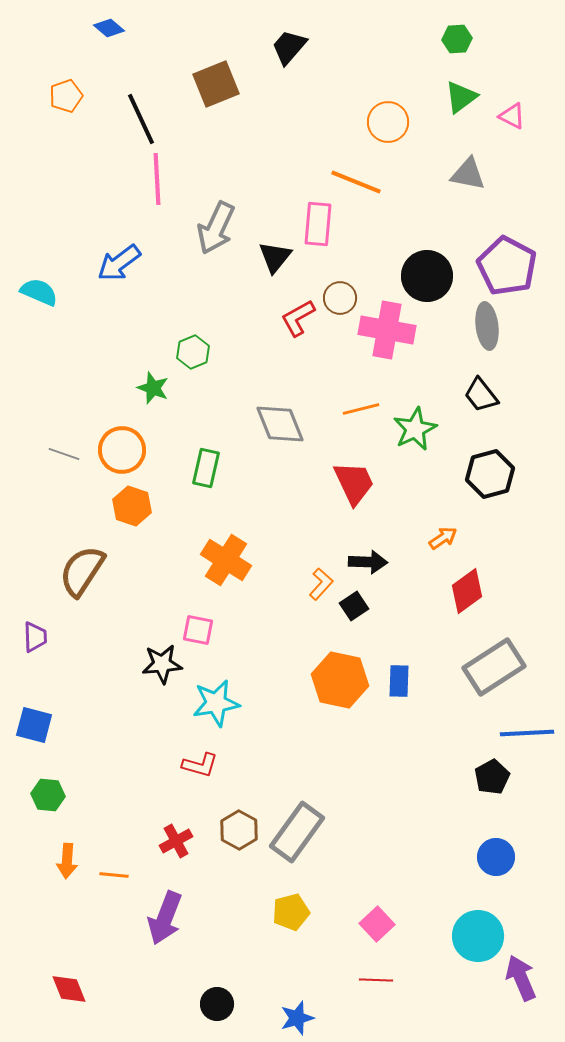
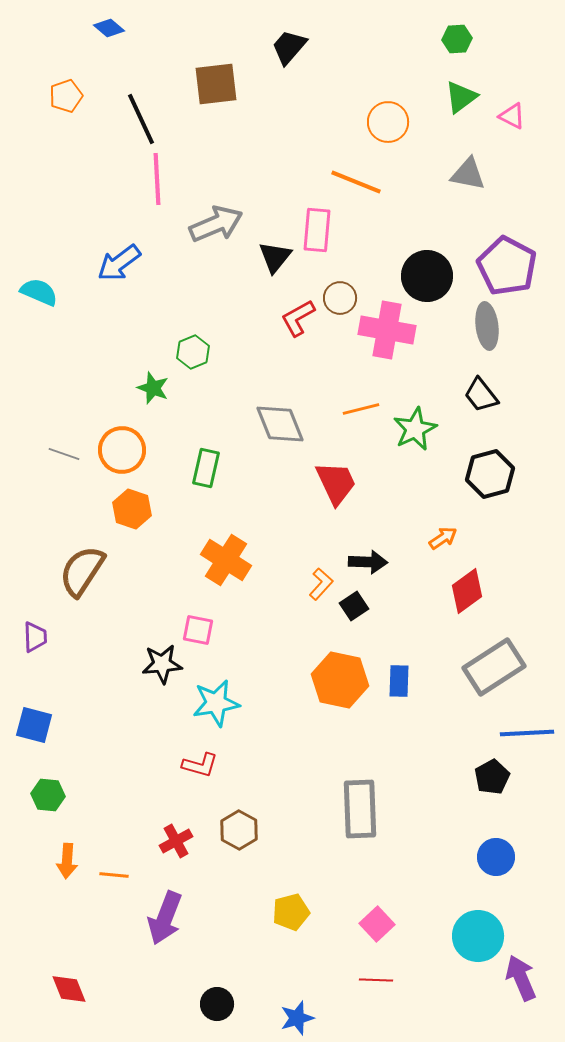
brown square at (216, 84): rotated 15 degrees clockwise
pink rectangle at (318, 224): moved 1 px left, 6 px down
gray arrow at (216, 228): moved 4 px up; rotated 138 degrees counterclockwise
red trapezoid at (354, 483): moved 18 px left
orange hexagon at (132, 506): moved 3 px down
gray rectangle at (297, 832): moved 63 px right, 23 px up; rotated 38 degrees counterclockwise
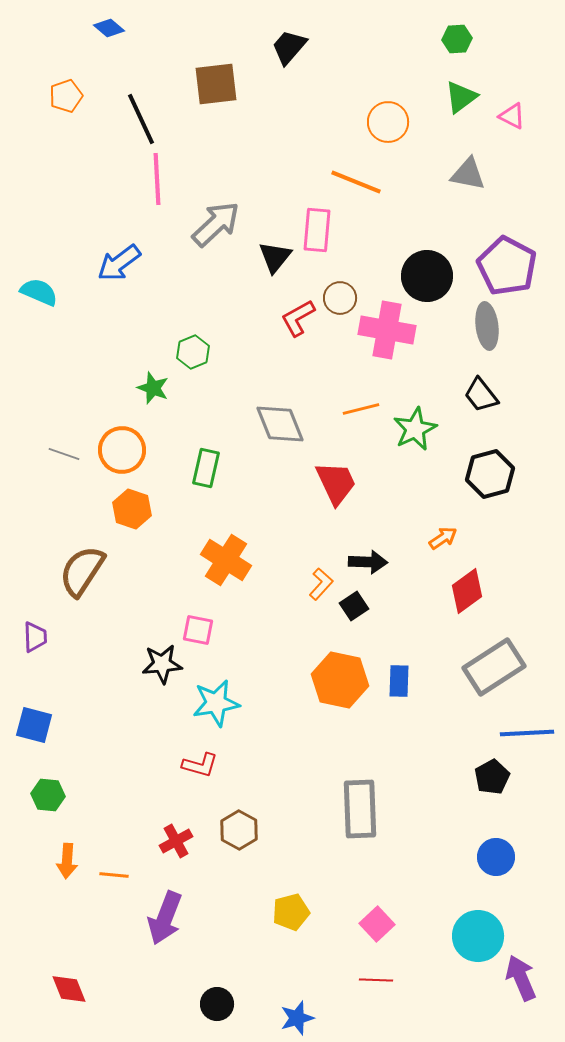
gray arrow at (216, 224): rotated 20 degrees counterclockwise
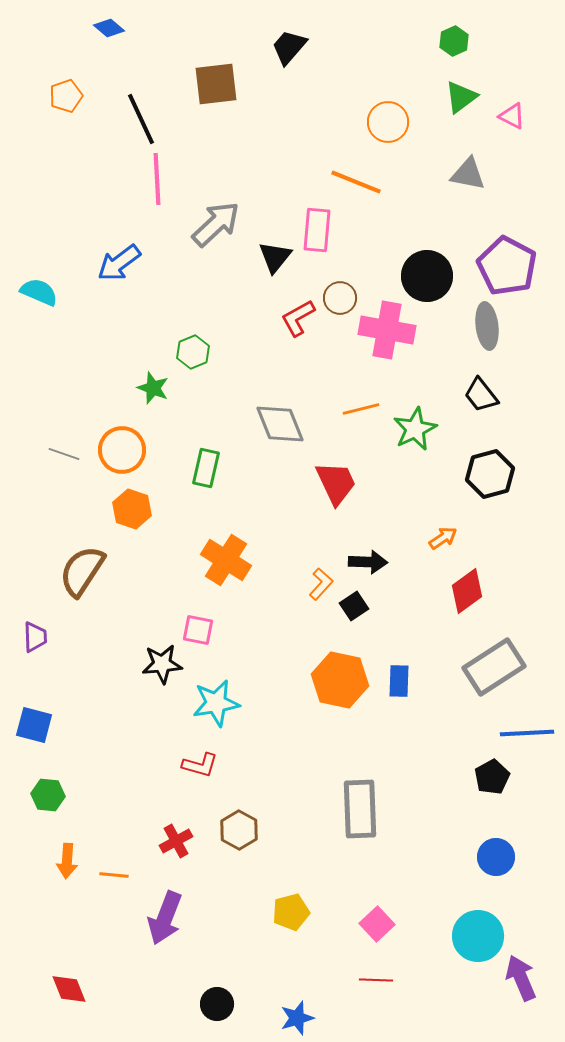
green hexagon at (457, 39): moved 3 px left, 2 px down; rotated 20 degrees counterclockwise
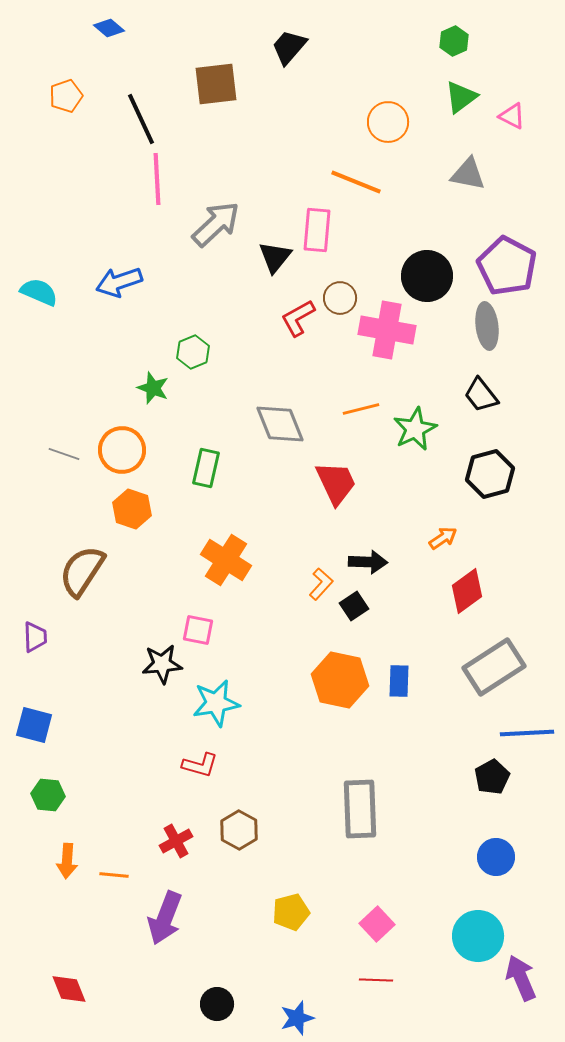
blue arrow at (119, 263): moved 19 px down; rotated 18 degrees clockwise
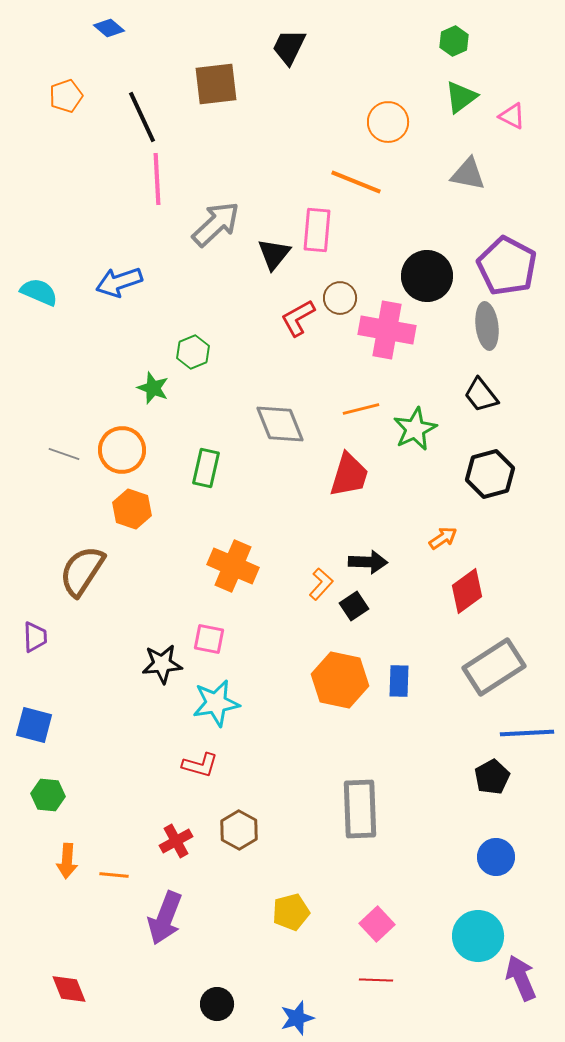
black trapezoid at (289, 47): rotated 15 degrees counterclockwise
black line at (141, 119): moved 1 px right, 2 px up
black triangle at (275, 257): moved 1 px left, 3 px up
red trapezoid at (336, 483): moved 13 px right, 8 px up; rotated 42 degrees clockwise
orange cross at (226, 560): moved 7 px right, 6 px down; rotated 9 degrees counterclockwise
pink square at (198, 630): moved 11 px right, 9 px down
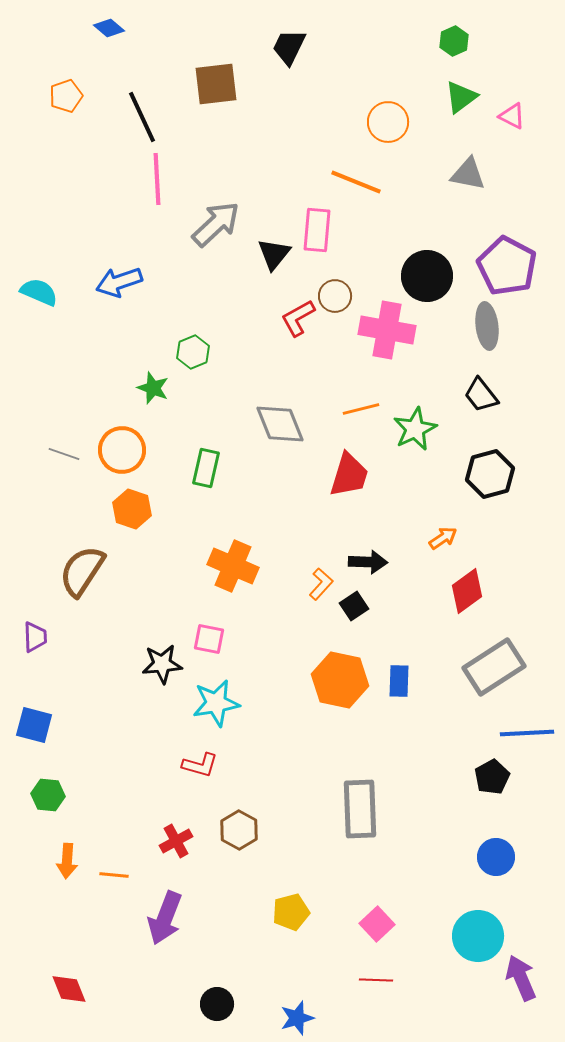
brown circle at (340, 298): moved 5 px left, 2 px up
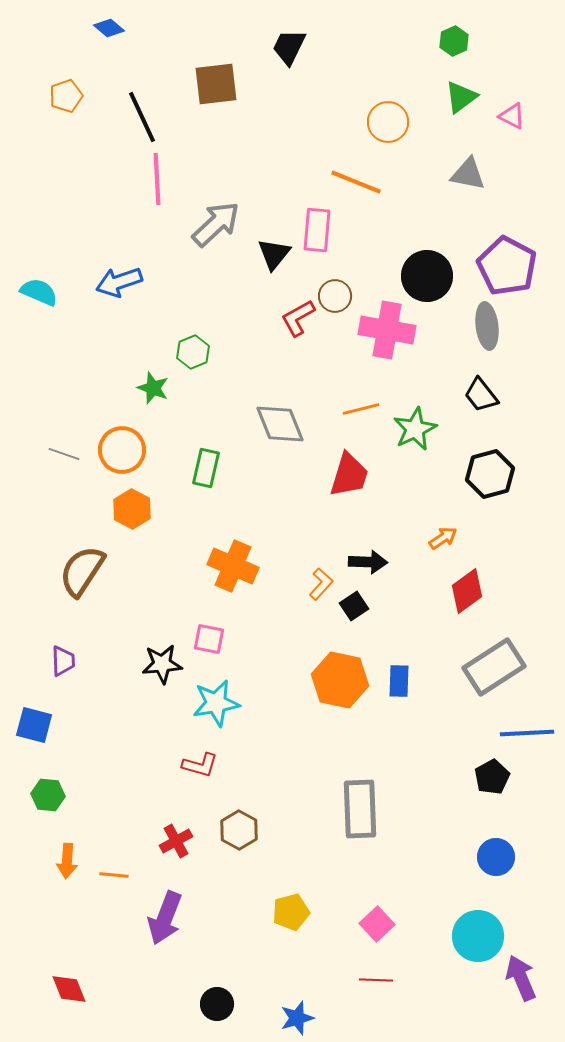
orange hexagon at (132, 509): rotated 9 degrees clockwise
purple trapezoid at (35, 637): moved 28 px right, 24 px down
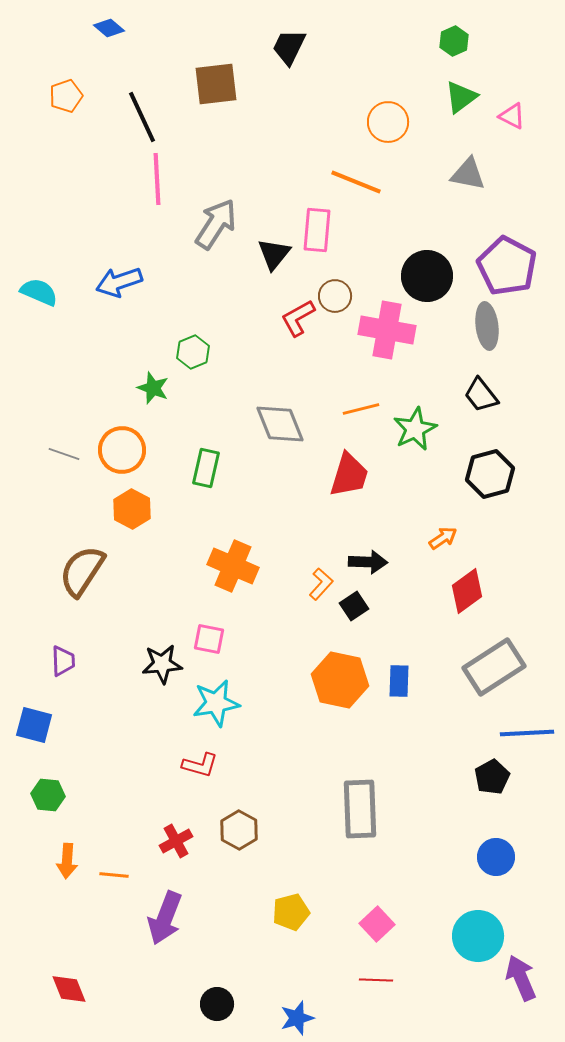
gray arrow at (216, 224): rotated 14 degrees counterclockwise
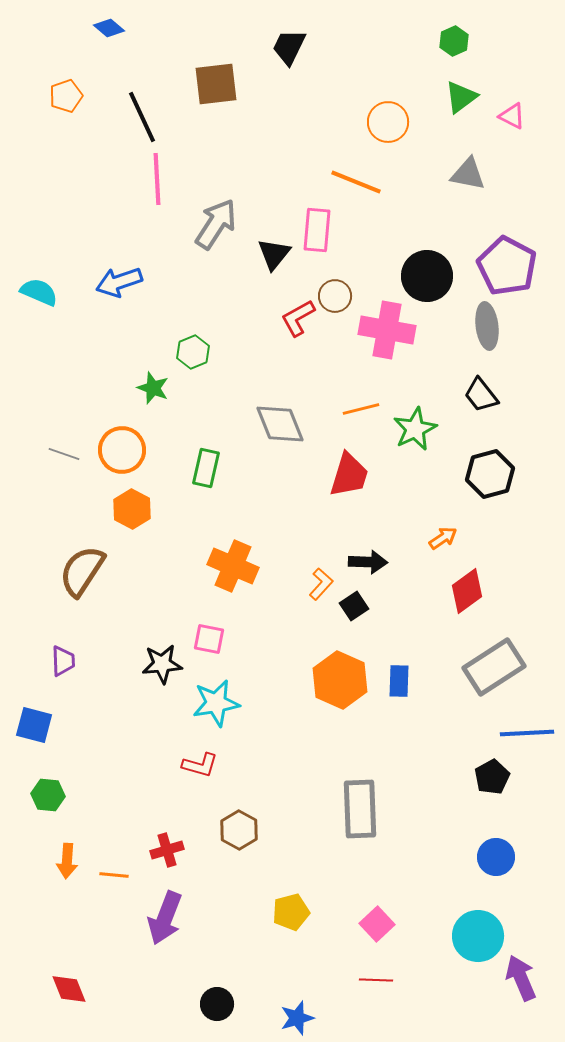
orange hexagon at (340, 680): rotated 12 degrees clockwise
red cross at (176, 841): moved 9 px left, 9 px down; rotated 12 degrees clockwise
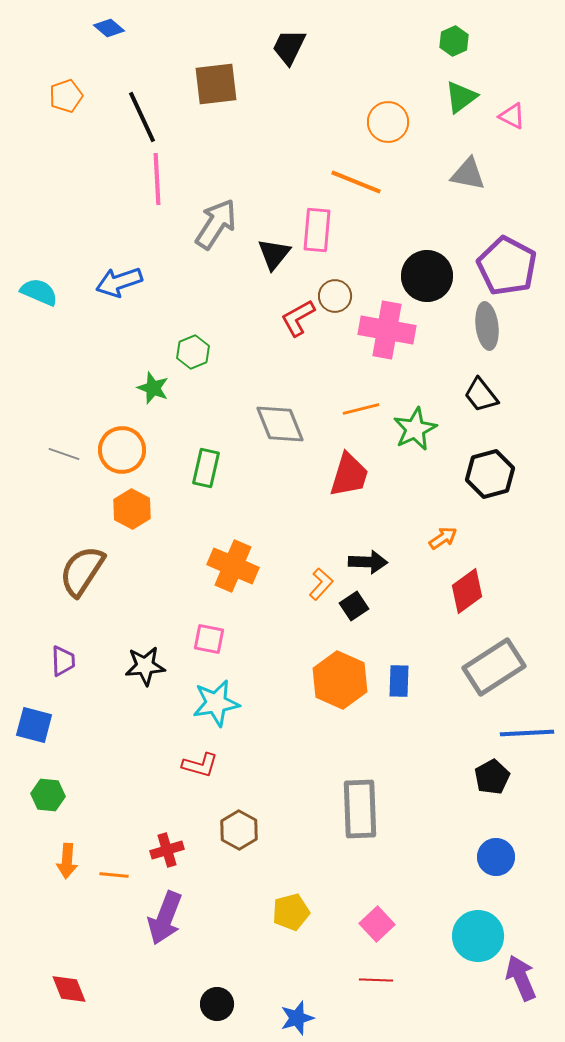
black star at (162, 664): moved 17 px left, 2 px down
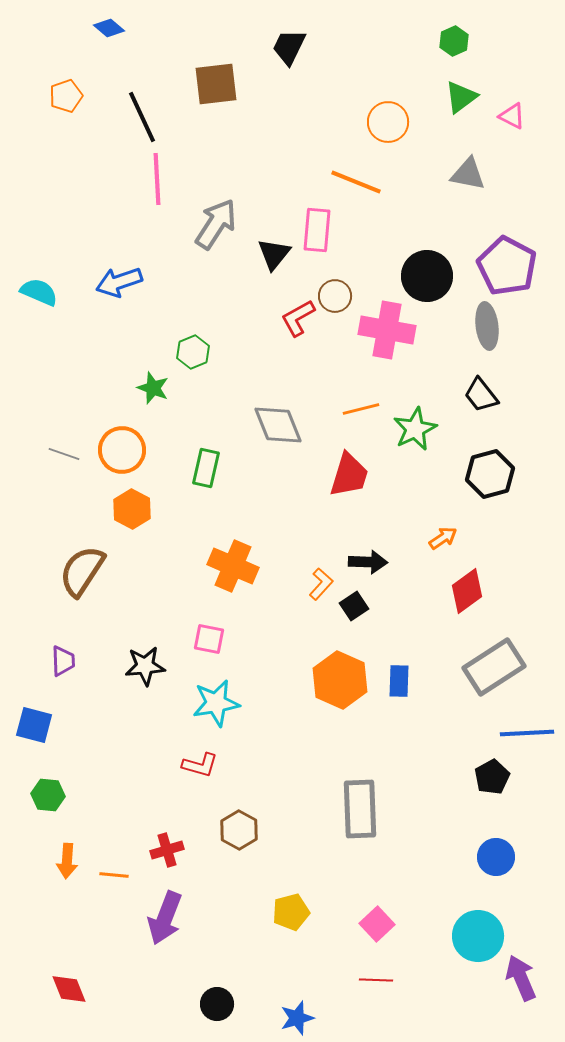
gray diamond at (280, 424): moved 2 px left, 1 px down
